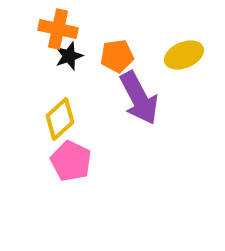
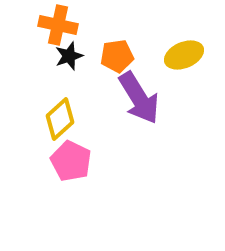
orange cross: moved 4 px up
purple arrow: rotated 4 degrees counterclockwise
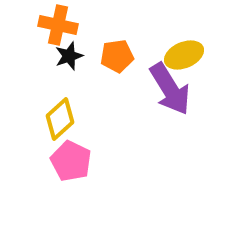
purple arrow: moved 31 px right, 9 px up
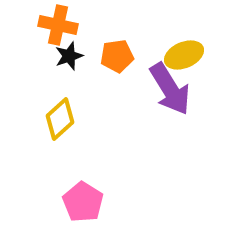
pink pentagon: moved 12 px right, 41 px down; rotated 6 degrees clockwise
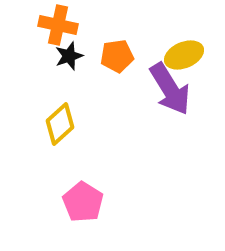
yellow diamond: moved 5 px down
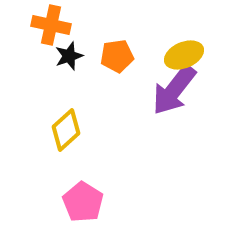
orange cross: moved 7 px left
purple arrow: moved 4 px right, 1 px down; rotated 70 degrees clockwise
yellow diamond: moved 6 px right, 6 px down
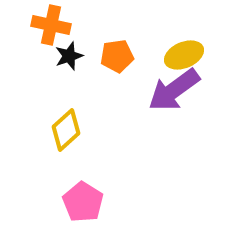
purple arrow: rotated 16 degrees clockwise
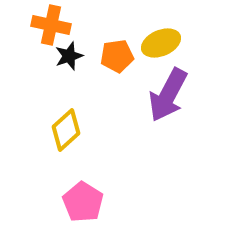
yellow ellipse: moved 23 px left, 12 px up
purple arrow: moved 6 px left, 5 px down; rotated 26 degrees counterclockwise
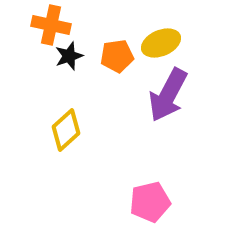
pink pentagon: moved 67 px right; rotated 27 degrees clockwise
